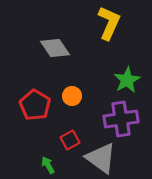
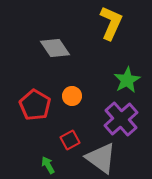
yellow L-shape: moved 2 px right
purple cross: rotated 32 degrees counterclockwise
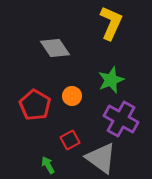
green star: moved 16 px left; rotated 8 degrees clockwise
purple cross: rotated 20 degrees counterclockwise
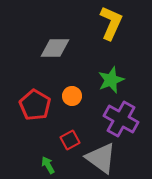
gray diamond: rotated 56 degrees counterclockwise
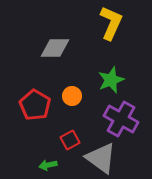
green arrow: rotated 72 degrees counterclockwise
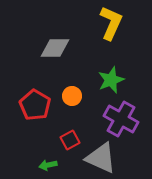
gray triangle: rotated 12 degrees counterclockwise
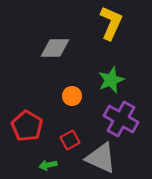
red pentagon: moved 8 px left, 21 px down
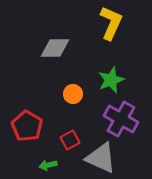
orange circle: moved 1 px right, 2 px up
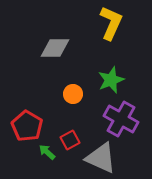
green arrow: moved 1 px left, 13 px up; rotated 54 degrees clockwise
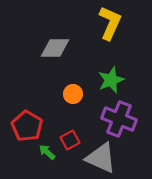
yellow L-shape: moved 1 px left
purple cross: moved 2 px left; rotated 8 degrees counterclockwise
